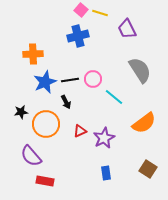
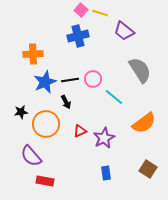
purple trapezoid: moved 3 px left, 2 px down; rotated 25 degrees counterclockwise
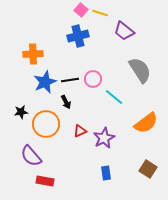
orange semicircle: moved 2 px right
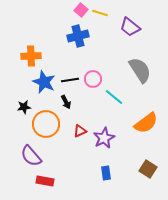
purple trapezoid: moved 6 px right, 4 px up
orange cross: moved 2 px left, 2 px down
blue star: moved 1 px left; rotated 25 degrees counterclockwise
black star: moved 3 px right, 5 px up
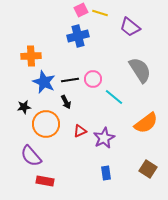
pink square: rotated 24 degrees clockwise
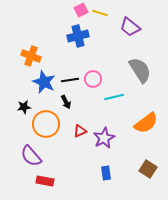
orange cross: rotated 24 degrees clockwise
cyan line: rotated 54 degrees counterclockwise
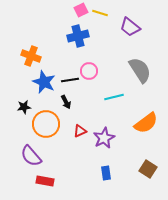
pink circle: moved 4 px left, 8 px up
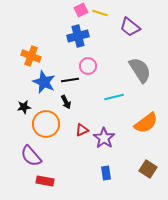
pink circle: moved 1 px left, 5 px up
red triangle: moved 2 px right, 1 px up
purple star: rotated 10 degrees counterclockwise
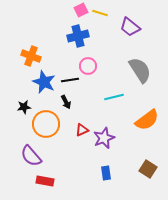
orange semicircle: moved 1 px right, 3 px up
purple star: rotated 15 degrees clockwise
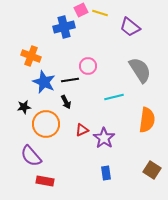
blue cross: moved 14 px left, 9 px up
orange semicircle: rotated 45 degrees counterclockwise
purple star: rotated 15 degrees counterclockwise
brown square: moved 4 px right, 1 px down
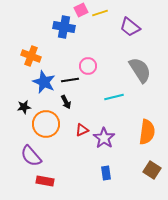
yellow line: rotated 35 degrees counterclockwise
blue cross: rotated 25 degrees clockwise
orange semicircle: moved 12 px down
